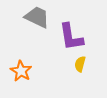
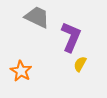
purple L-shape: rotated 148 degrees counterclockwise
yellow semicircle: rotated 14 degrees clockwise
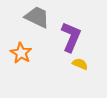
yellow semicircle: rotated 84 degrees clockwise
orange star: moved 18 px up
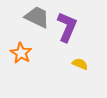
purple L-shape: moved 4 px left, 10 px up
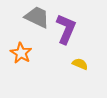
purple L-shape: moved 1 px left, 2 px down
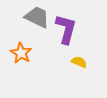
purple L-shape: rotated 8 degrees counterclockwise
yellow semicircle: moved 1 px left, 2 px up
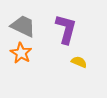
gray trapezoid: moved 14 px left, 9 px down
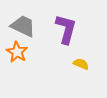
orange star: moved 4 px left, 1 px up
yellow semicircle: moved 2 px right, 2 px down
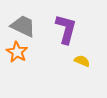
yellow semicircle: moved 1 px right, 3 px up
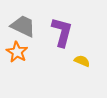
purple L-shape: moved 4 px left, 3 px down
